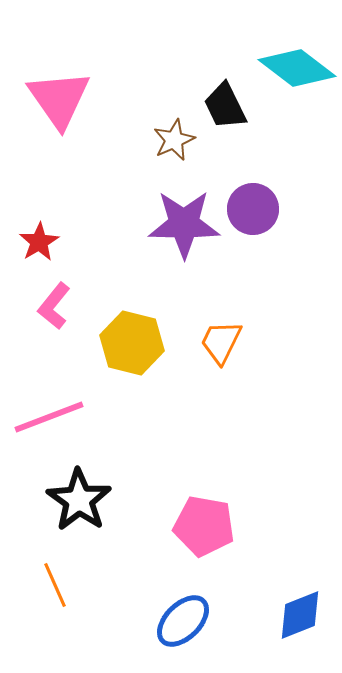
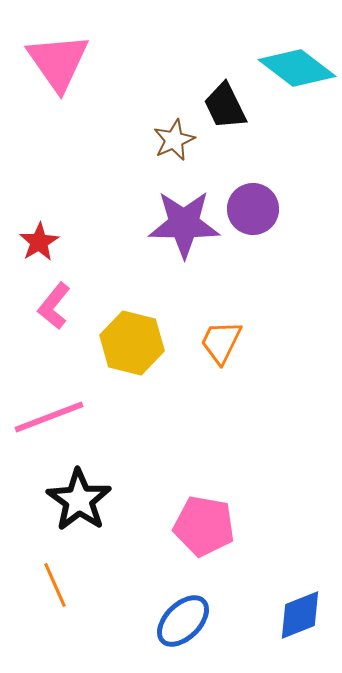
pink triangle: moved 1 px left, 37 px up
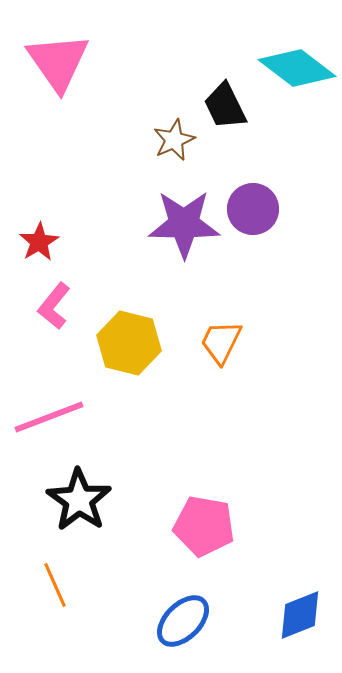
yellow hexagon: moved 3 px left
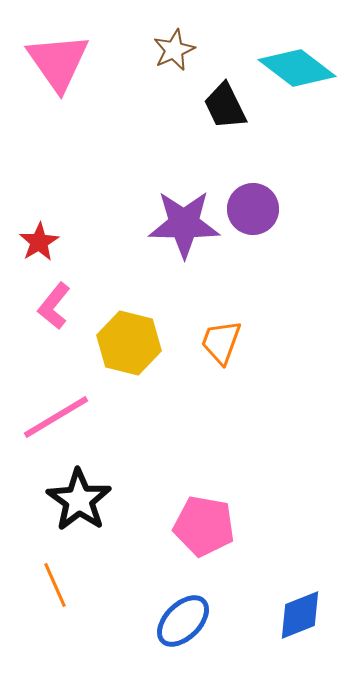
brown star: moved 90 px up
orange trapezoid: rotated 6 degrees counterclockwise
pink line: moved 7 px right; rotated 10 degrees counterclockwise
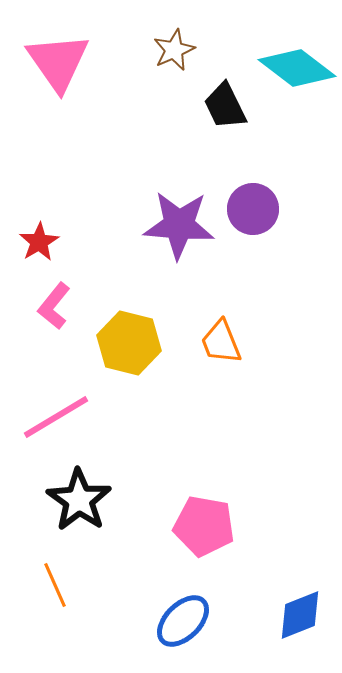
purple star: moved 5 px left, 1 px down; rotated 4 degrees clockwise
orange trapezoid: rotated 42 degrees counterclockwise
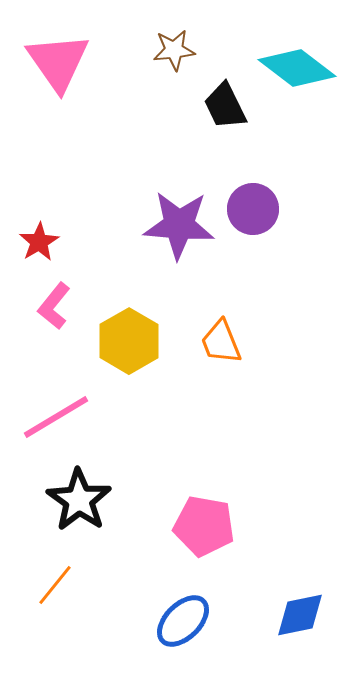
brown star: rotated 18 degrees clockwise
yellow hexagon: moved 2 px up; rotated 16 degrees clockwise
orange line: rotated 63 degrees clockwise
blue diamond: rotated 10 degrees clockwise
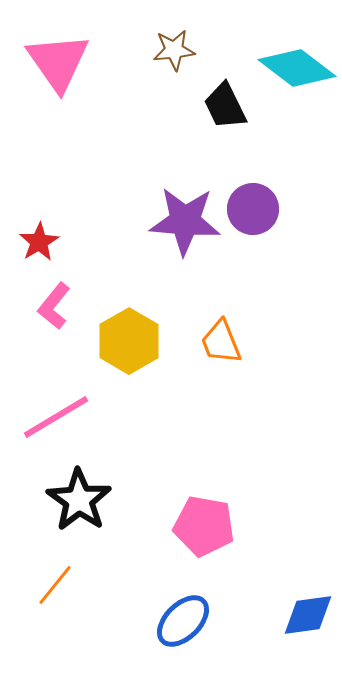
purple star: moved 6 px right, 4 px up
blue diamond: moved 8 px right; rotated 4 degrees clockwise
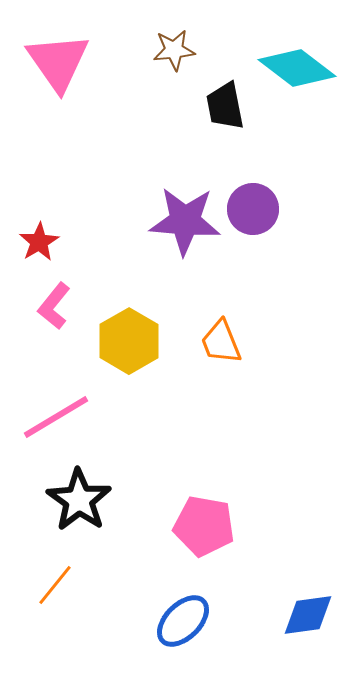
black trapezoid: rotated 15 degrees clockwise
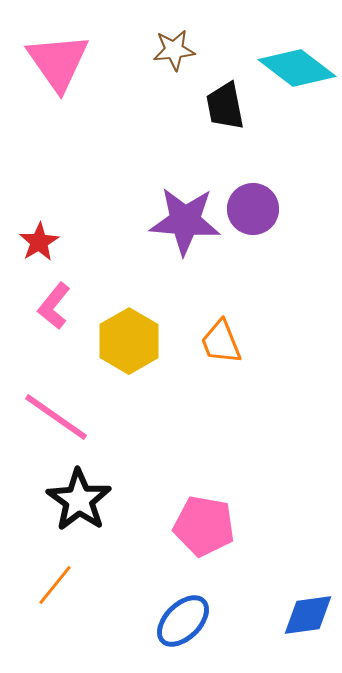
pink line: rotated 66 degrees clockwise
